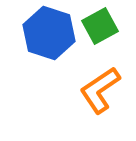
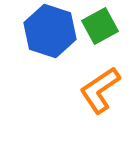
blue hexagon: moved 1 px right, 2 px up
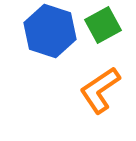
green square: moved 3 px right, 1 px up
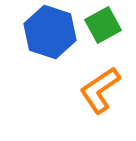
blue hexagon: moved 1 px down
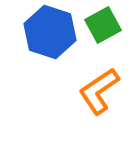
orange L-shape: moved 1 px left, 1 px down
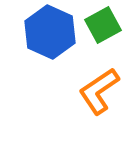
blue hexagon: rotated 6 degrees clockwise
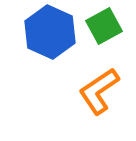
green square: moved 1 px right, 1 px down
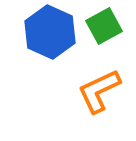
orange L-shape: rotated 9 degrees clockwise
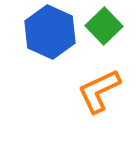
green square: rotated 15 degrees counterclockwise
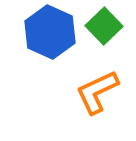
orange L-shape: moved 2 px left, 1 px down
